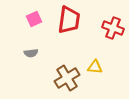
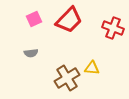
red trapezoid: rotated 36 degrees clockwise
yellow triangle: moved 3 px left, 1 px down
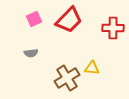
red cross: rotated 20 degrees counterclockwise
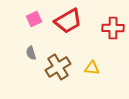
red trapezoid: moved 1 px left, 1 px down; rotated 16 degrees clockwise
gray semicircle: rotated 80 degrees clockwise
brown cross: moved 9 px left, 11 px up
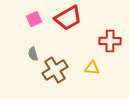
red trapezoid: moved 3 px up
red cross: moved 3 px left, 13 px down
gray semicircle: moved 2 px right, 1 px down
brown cross: moved 3 px left, 3 px down
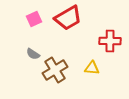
gray semicircle: rotated 40 degrees counterclockwise
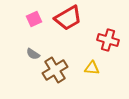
red cross: moved 2 px left, 1 px up; rotated 15 degrees clockwise
